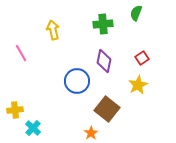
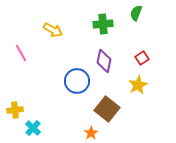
yellow arrow: rotated 132 degrees clockwise
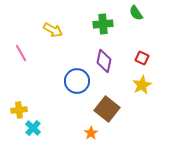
green semicircle: rotated 56 degrees counterclockwise
red square: rotated 32 degrees counterclockwise
yellow star: moved 4 px right
yellow cross: moved 4 px right
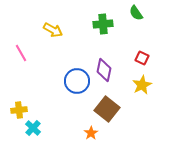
purple diamond: moved 9 px down
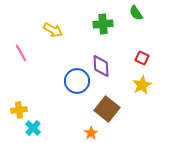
purple diamond: moved 3 px left, 4 px up; rotated 15 degrees counterclockwise
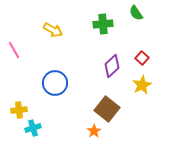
pink line: moved 7 px left, 3 px up
red square: rotated 16 degrees clockwise
purple diamond: moved 11 px right; rotated 50 degrees clockwise
blue circle: moved 22 px left, 2 px down
cyan cross: rotated 28 degrees clockwise
orange star: moved 3 px right, 2 px up
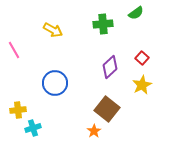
green semicircle: rotated 91 degrees counterclockwise
purple diamond: moved 2 px left, 1 px down
yellow cross: moved 1 px left
